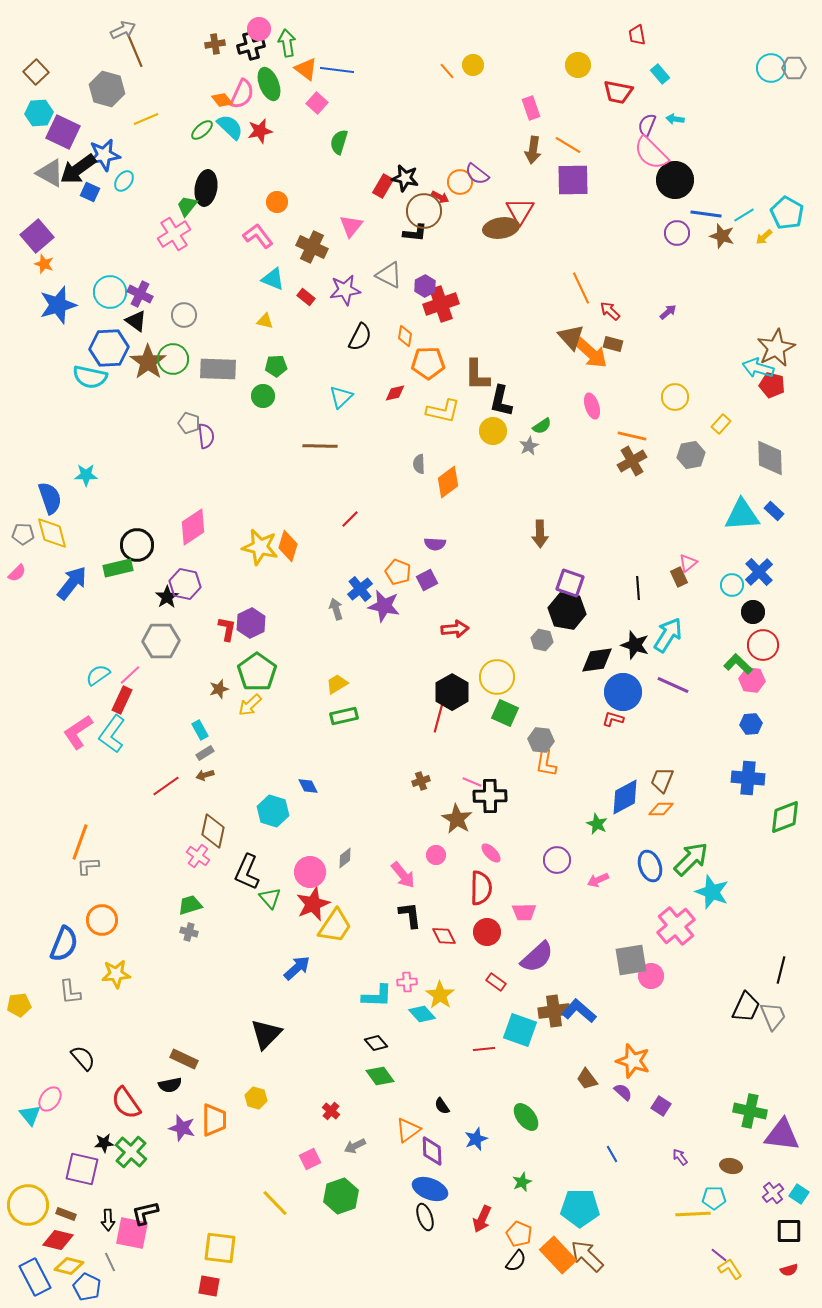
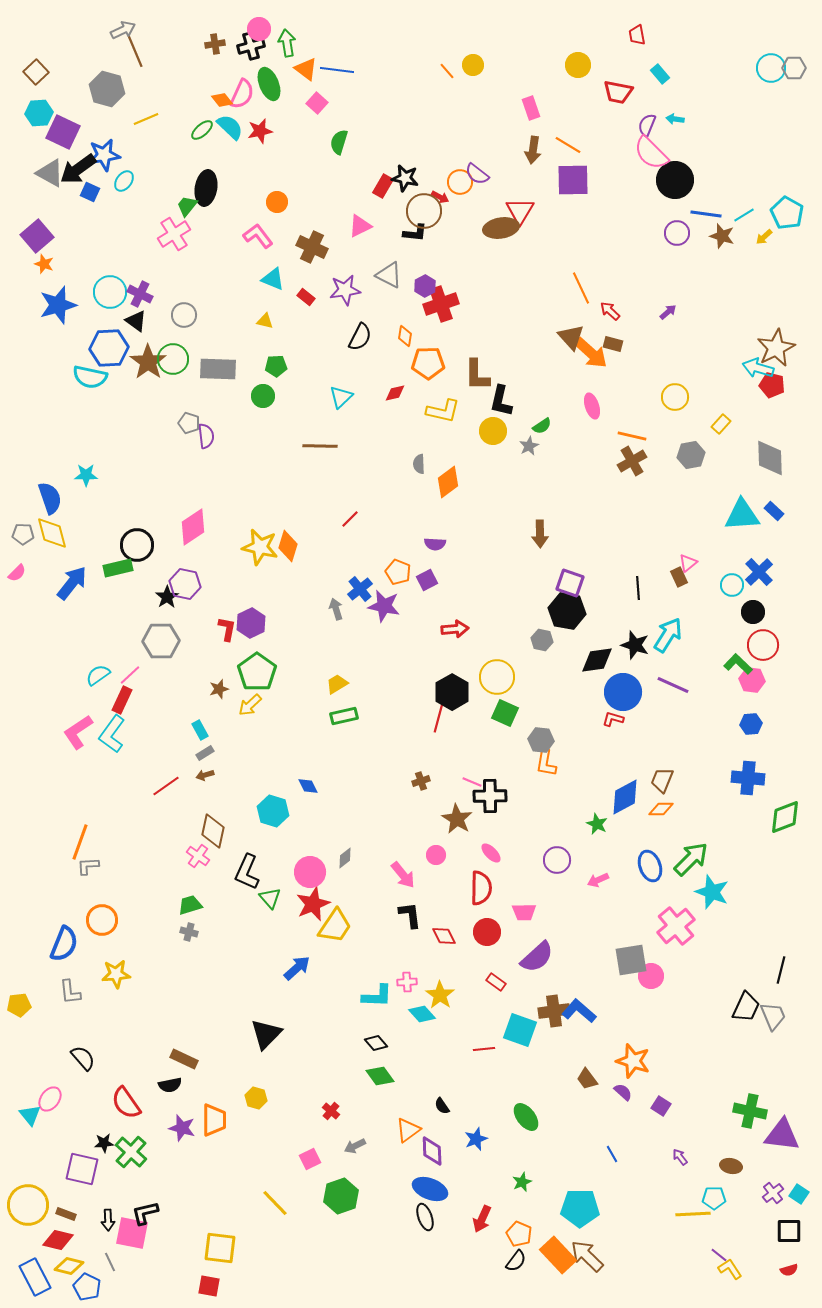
pink triangle at (351, 226): moved 9 px right; rotated 25 degrees clockwise
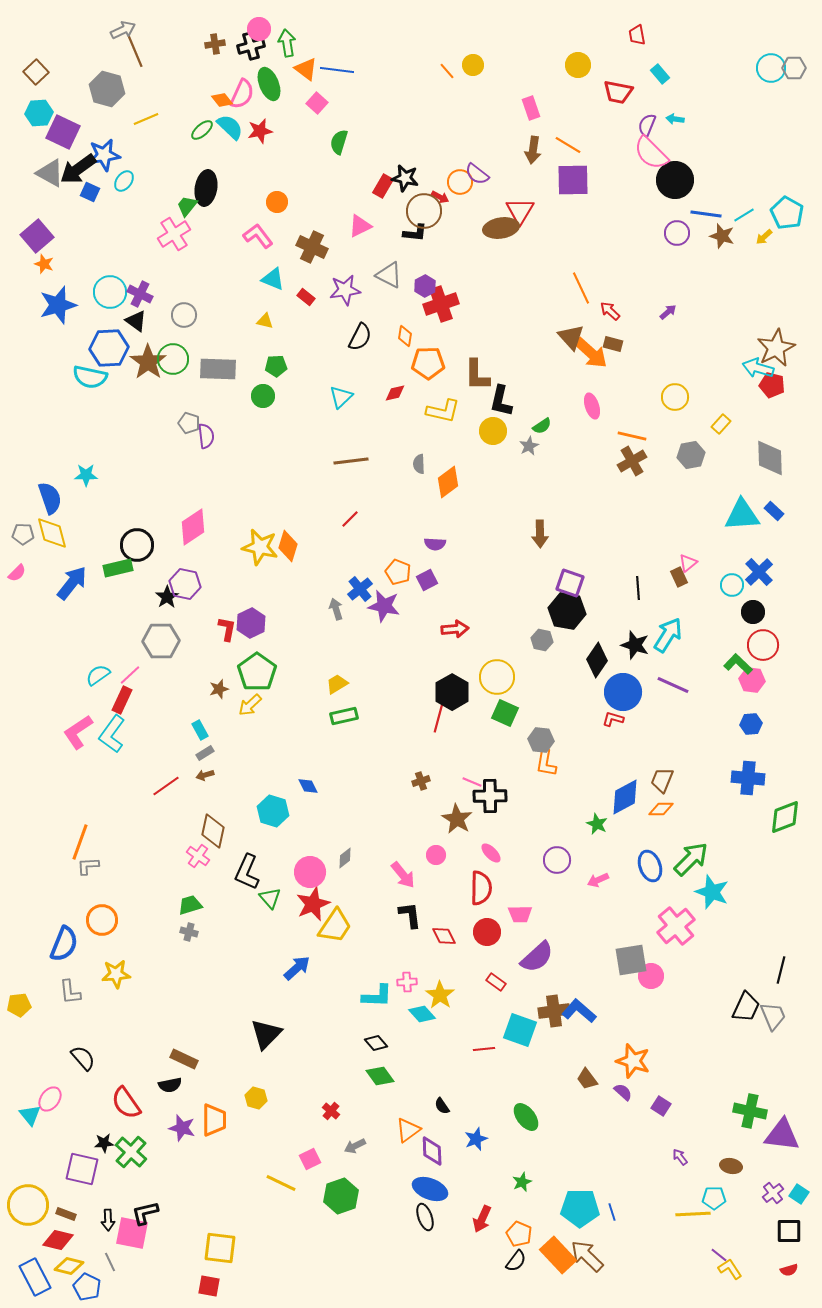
brown line at (320, 446): moved 31 px right, 15 px down; rotated 8 degrees counterclockwise
black diamond at (597, 660): rotated 48 degrees counterclockwise
pink trapezoid at (524, 912): moved 4 px left, 2 px down
blue line at (612, 1154): moved 58 px down; rotated 12 degrees clockwise
yellow line at (275, 1203): moved 6 px right, 20 px up; rotated 20 degrees counterclockwise
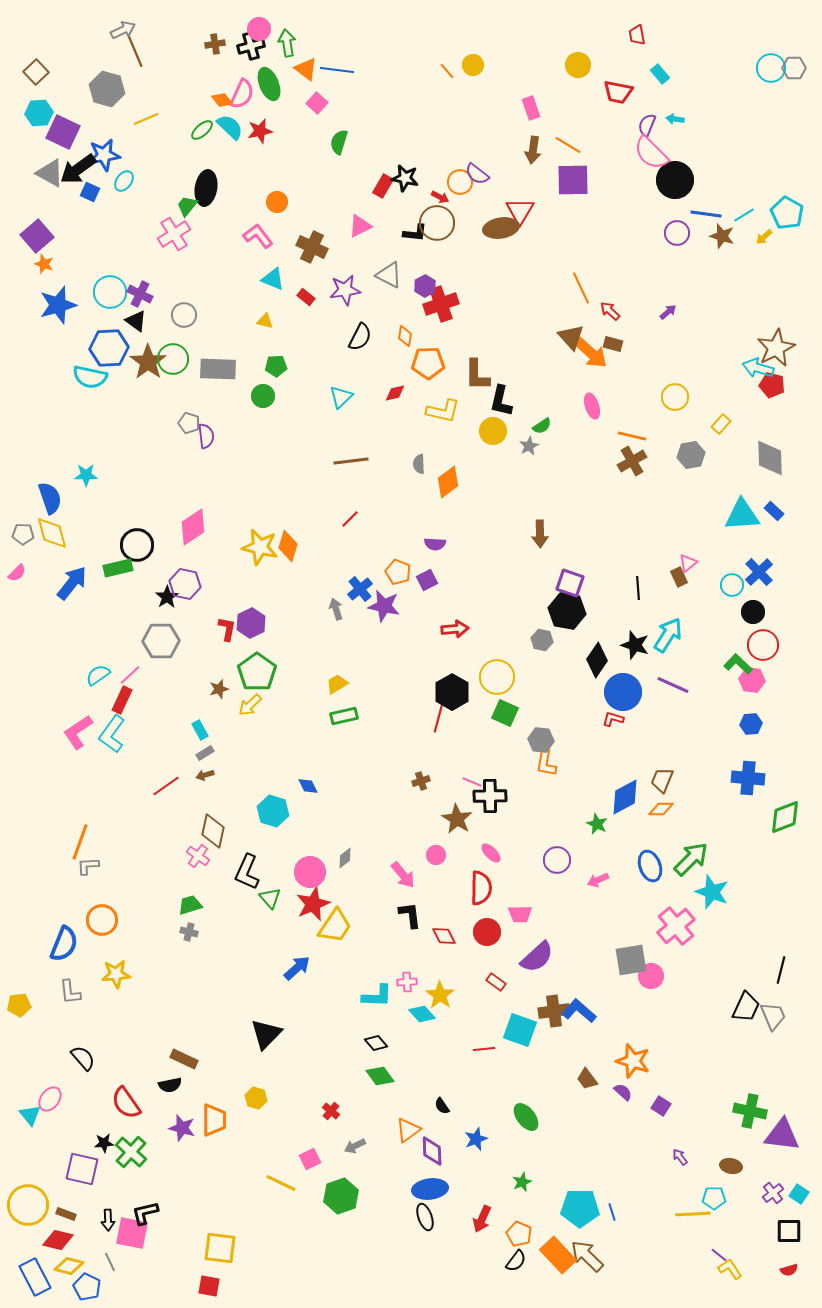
brown circle at (424, 211): moved 13 px right, 12 px down
blue ellipse at (430, 1189): rotated 28 degrees counterclockwise
